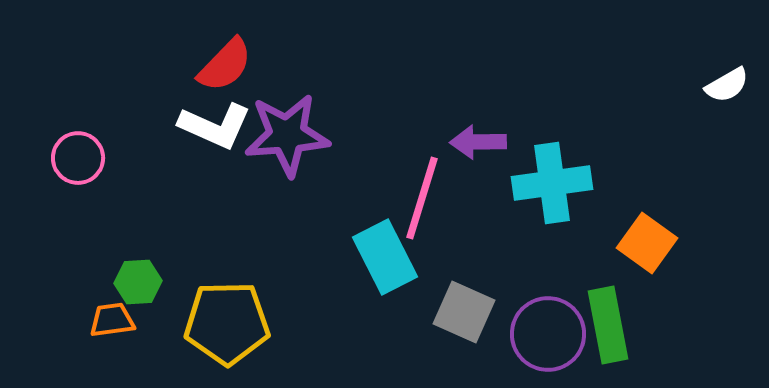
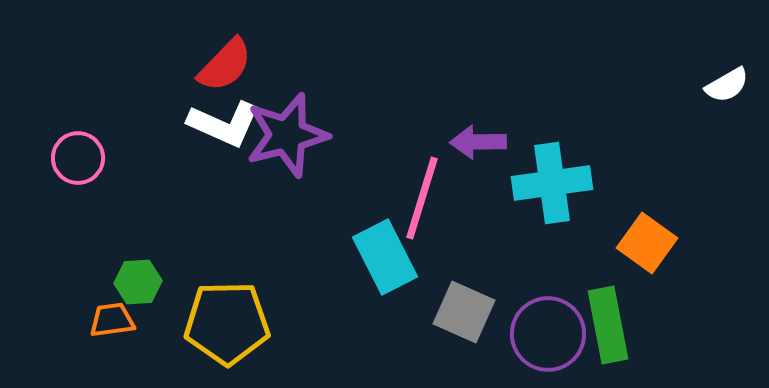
white L-shape: moved 9 px right, 2 px up
purple star: rotated 10 degrees counterclockwise
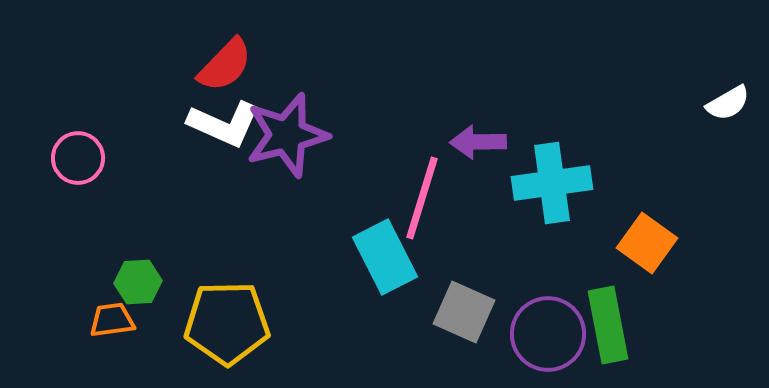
white semicircle: moved 1 px right, 18 px down
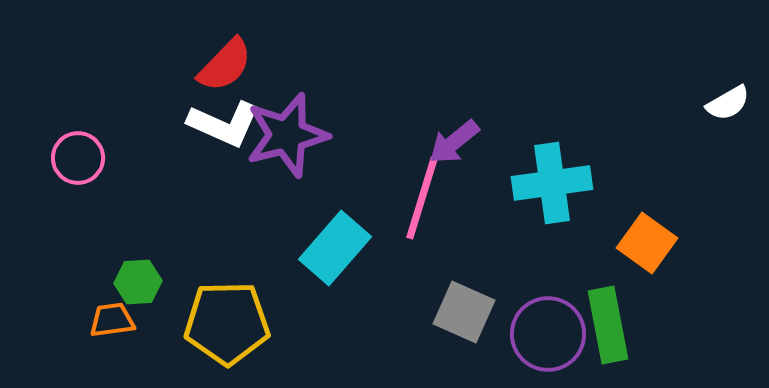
purple arrow: moved 24 px left; rotated 38 degrees counterclockwise
cyan rectangle: moved 50 px left, 9 px up; rotated 68 degrees clockwise
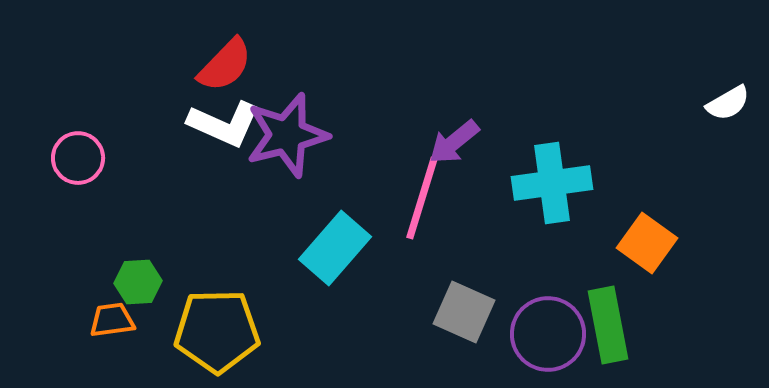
yellow pentagon: moved 10 px left, 8 px down
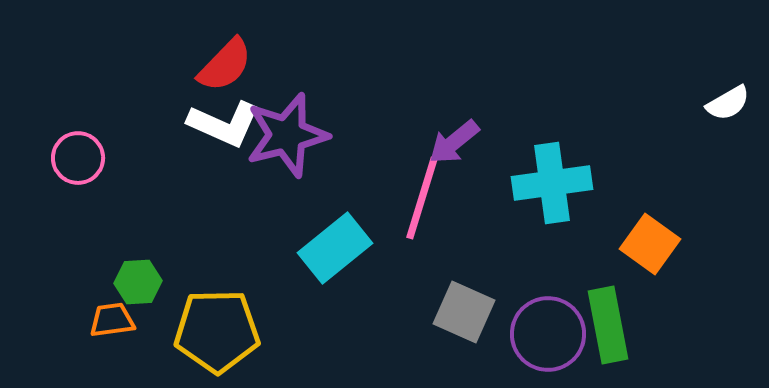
orange square: moved 3 px right, 1 px down
cyan rectangle: rotated 10 degrees clockwise
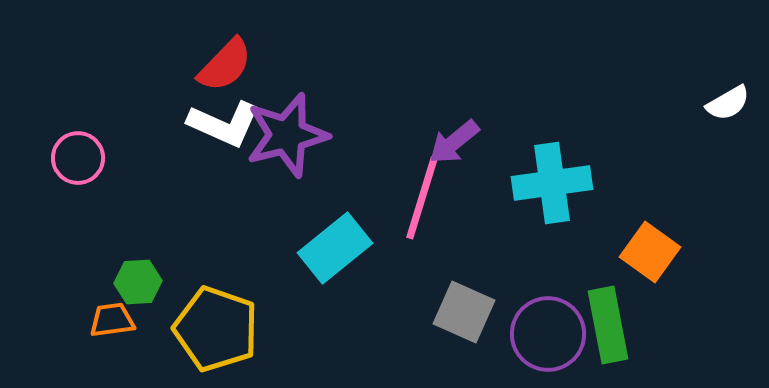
orange square: moved 8 px down
yellow pentagon: moved 1 px left, 2 px up; rotated 20 degrees clockwise
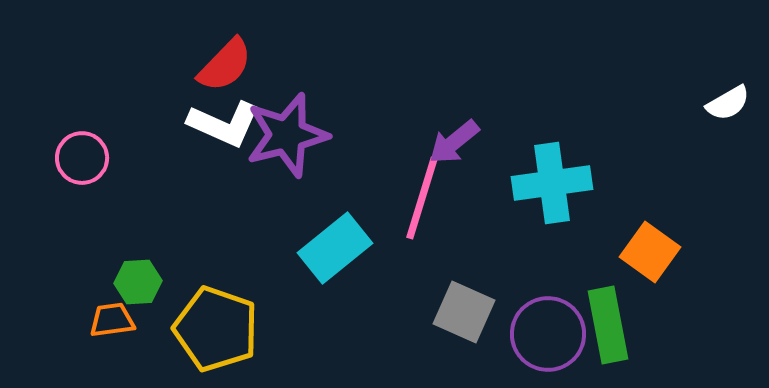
pink circle: moved 4 px right
